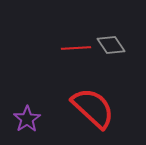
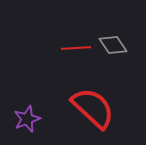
gray diamond: moved 2 px right
purple star: rotated 12 degrees clockwise
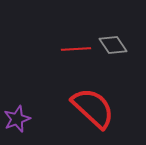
red line: moved 1 px down
purple star: moved 10 px left
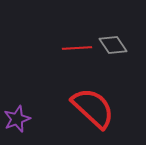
red line: moved 1 px right, 1 px up
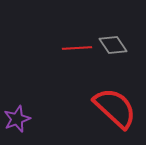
red semicircle: moved 22 px right
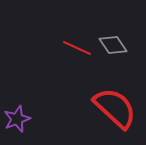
red line: rotated 28 degrees clockwise
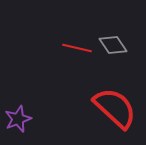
red line: rotated 12 degrees counterclockwise
purple star: moved 1 px right
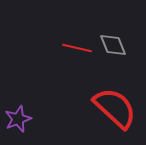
gray diamond: rotated 12 degrees clockwise
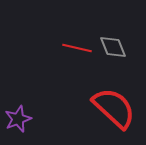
gray diamond: moved 2 px down
red semicircle: moved 1 px left
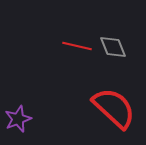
red line: moved 2 px up
